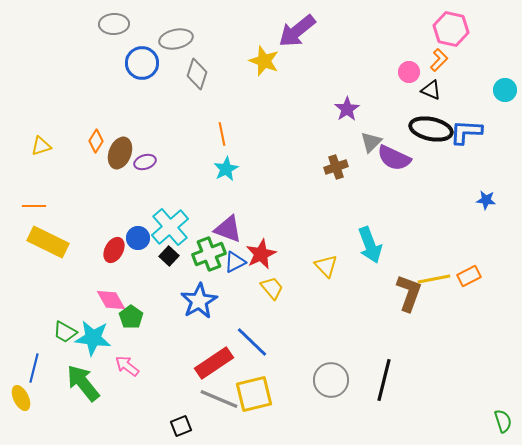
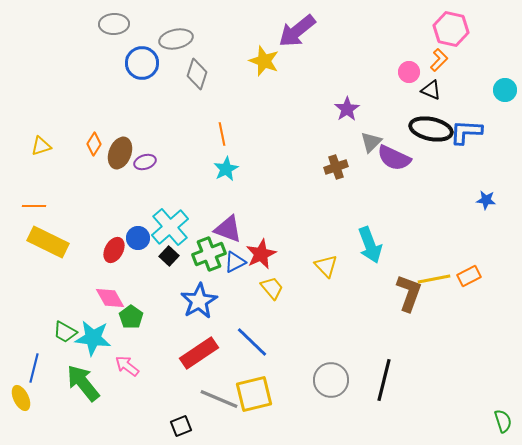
orange diamond at (96, 141): moved 2 px left, 3 px down
pink diamond at (111, 300): moved 1 px left, 2 px up
red rectangle at (214, 363): moved 15 px left, 10 px up
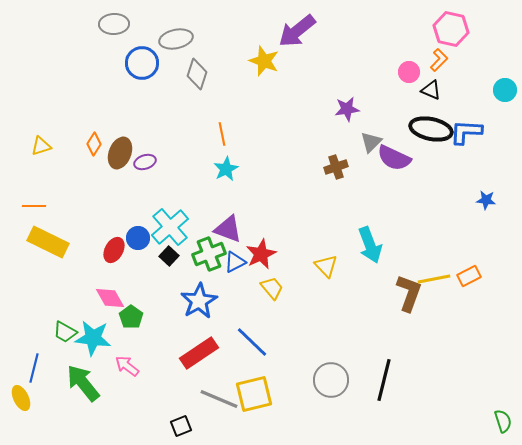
purple star at (347, 109): rotated 25 degrees clockwise
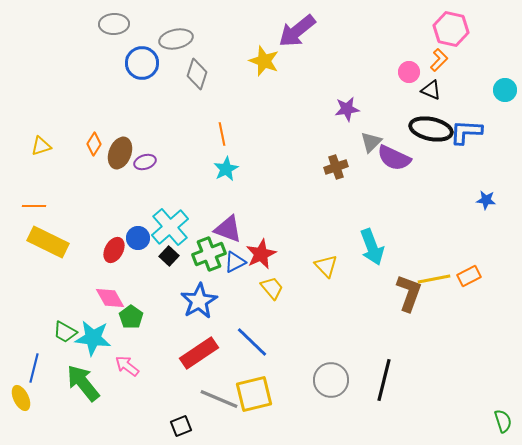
cyan arrow at (370, 245): moved 2 px right, 2 px down
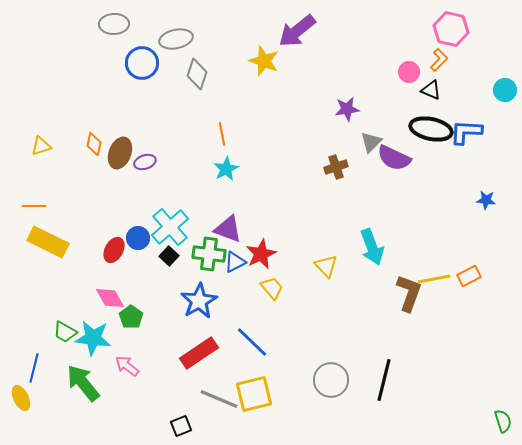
orange diamond at (94, 144): rotated 20 degrees counterclockwise
green cross at (209, 254): rotated 28 degrees clockwise
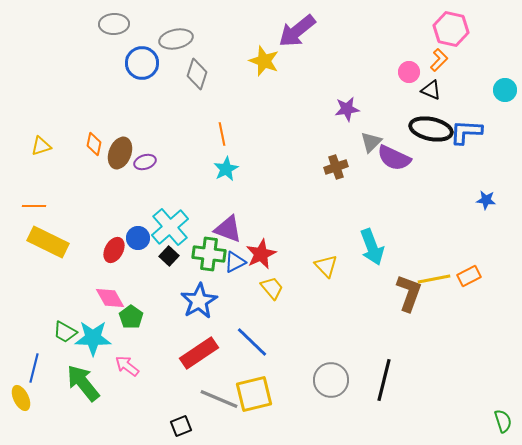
cyan star at (93, 338): rotated 6 degrees counterclockwise
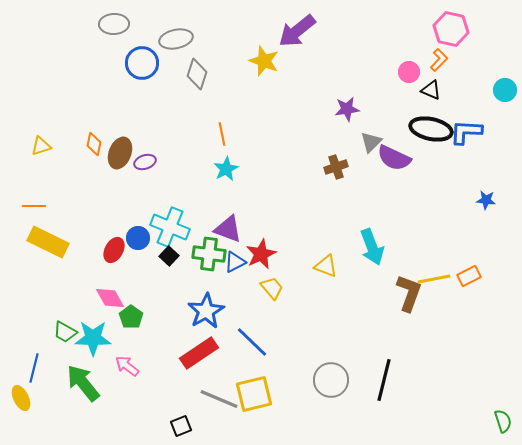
cyan cross at (170, 227): rotated 27 degrees counterclockwise
yellow triangle at (326, 266): rotated 25 degrees counterclockwise
blue star at (199, 301): moved 7 px right, 10 px down
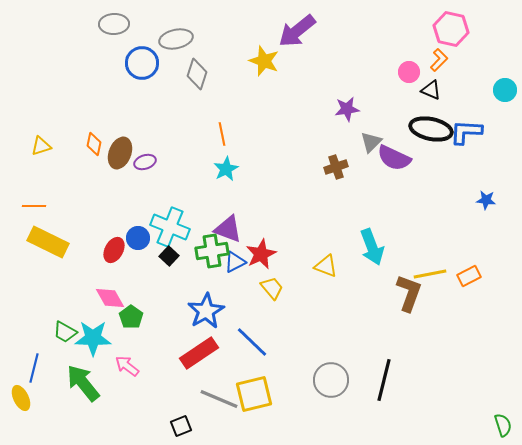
green cross at (209, 254): moved 3 px right, 3 px up; rotated 16 degrees counterclockwise
yellow line at (434, 279): moved 4 px left, 5 px up
green semicircle at (503, 421): moved 4 px down
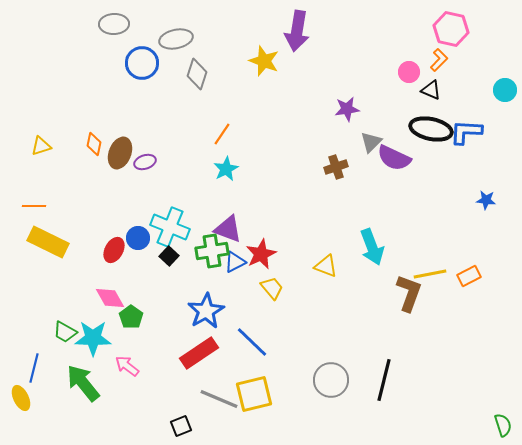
purple arrow at (297, 31): rotated 42 degrees counterclockwise
orange line at (222, 134): rotated 45 degrees clockwise
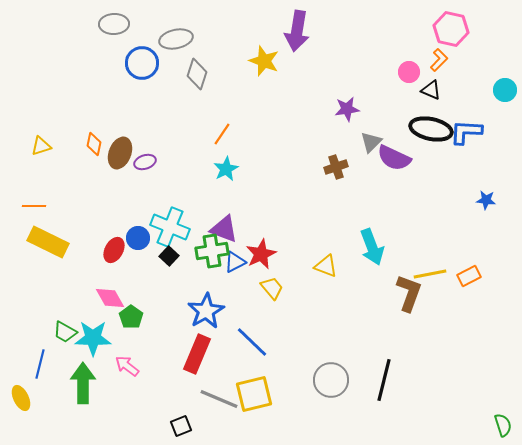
purple triangle at (228, 229): moved 4 px left
red rectangle at (199, 353): moved 2 px left, 1 px down; rotated 33 degrees counterclockwise
blue line at (34, 368): moved 6 px right, 4 px up
green arrow at (83, 383): rotated 39 degrees clockwise
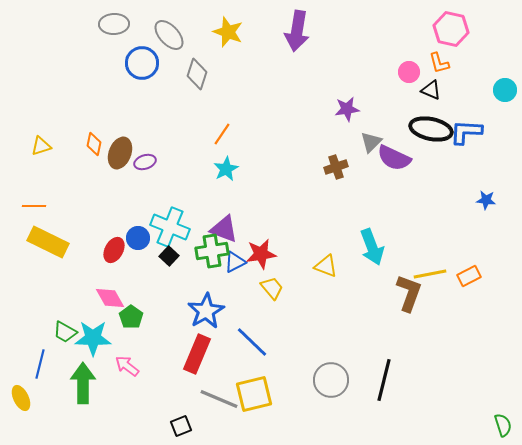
gray ellipse at (176, 39): moved 7 px left, 4 px up; rotated 60 degrees clockwise
orange L-shape at (439, 60): moved 3 px down; rotated 120 degrees clockwise
yellow star at (264, 61): moved 36 px left, 29 px up
red star at (261, 254): rotated 16 degrees clockwise
